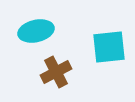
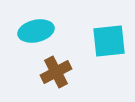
cyan square: moved 6 px up
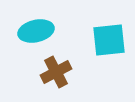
cyan square: moved 1 px up
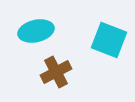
cyan square: rotated 27 degrees clockwise
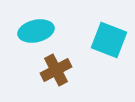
brown cross: moved 2 px up
